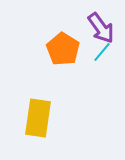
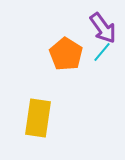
purple arrow: moved 2 px right
orange pentagon: moved 3 px right, 5 px down
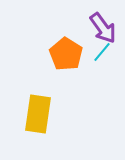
yellow rectangle: moved 4 px up
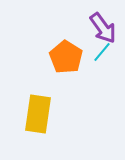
orange pentagon: moved 3 px down
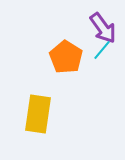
cyan line: moved 2 px up
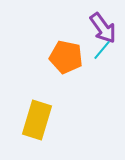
orange pentagon: rotated 20 degrees counterclockwise
yellow rectangle: moved 1 px left, 6 px down; rotated 9 degrees clockwise
